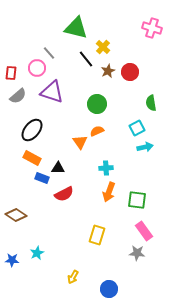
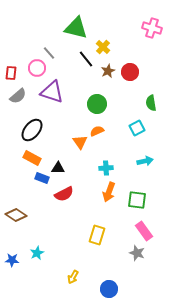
cyan arrow: moved 14 px down
gray star: rotated 14 degrees clockwise
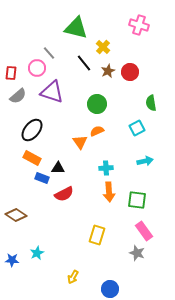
pink cross: moved 13 px left, 3 px up
black line: moved 2 px left, 4 px down
orange arrow: rotated 24 degrees counterclockwise
blue circle: moved 1 px right
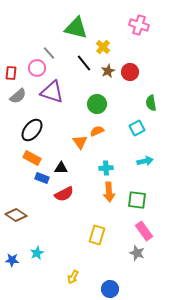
black triangle: moved 3 px right
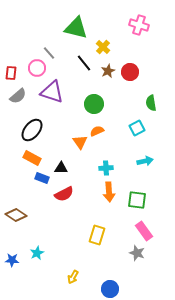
green circle: moved 3 px left
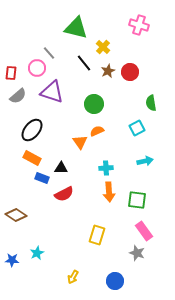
blue circle: moved 5 px right, 8 px up
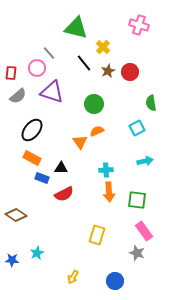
cyan cross: moved 2 px down
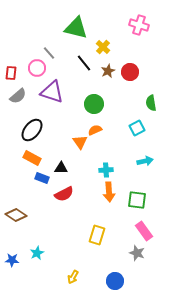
orange semicircle: moved 2 px left, 1 px up
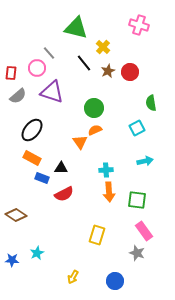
green circle: moved 4 px down
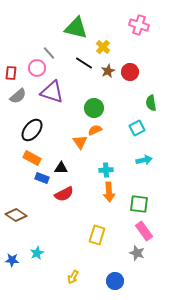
black line: rotated 18 degrees counterclockwise
cyan arrow: moved 1 px left, 1 px up
green square: moved 2 px right, 4 px down
